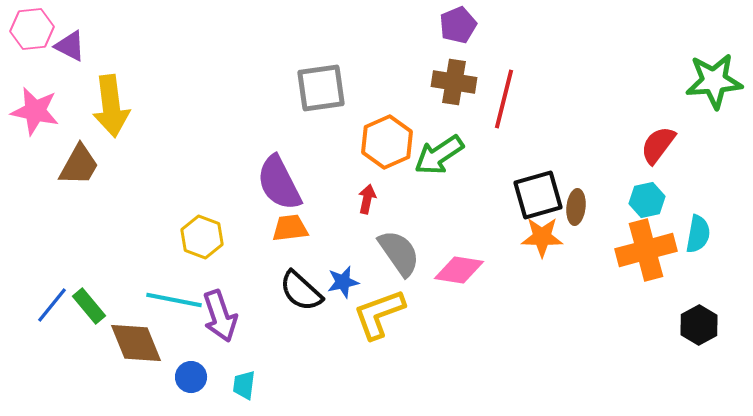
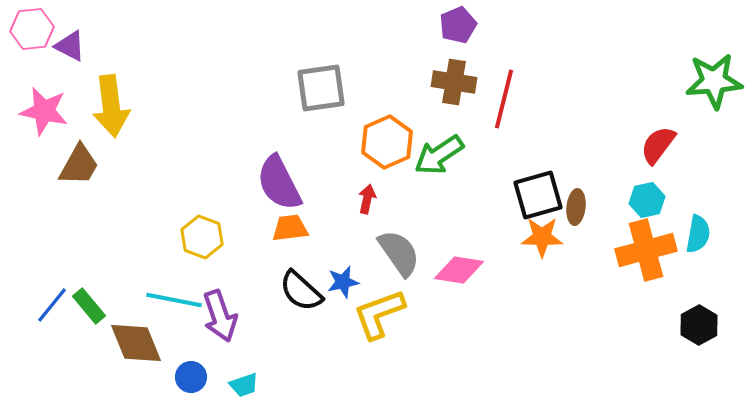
pink star: moved 9 px right
cyan trapezoid: rotated 116 degrees counterclockwise
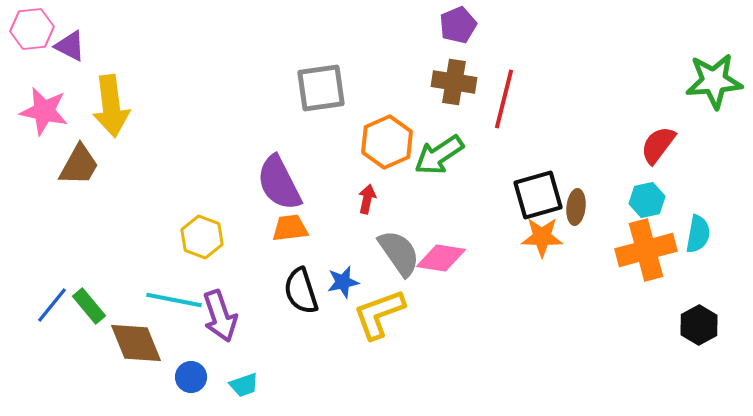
pink diamond: moved 18 px left, 12 px up
black semicircle: rotated 30 degrees clockwise
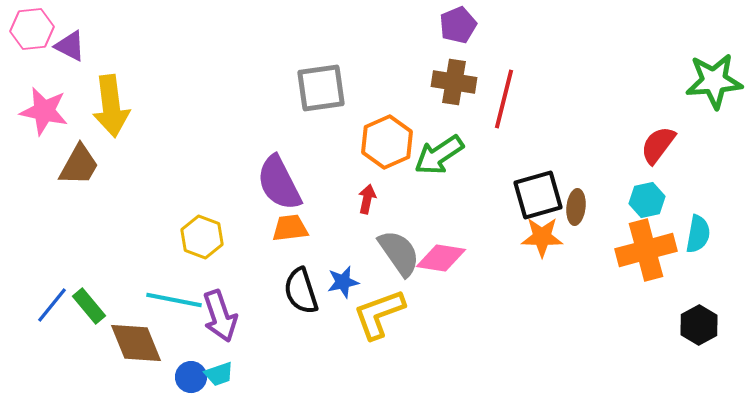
cyan trapezoid: moved 25 px left, 11 px up
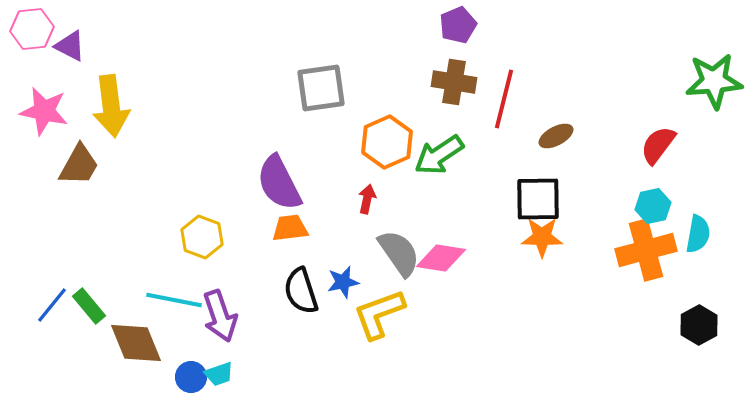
black square: moved 4 px down; rotated 15 degrees clockwise
cyan hexagon: moved 6 px right, 6 px down
brown ellipse: moved 20 px left, 71 px up; rotated 56 degrees clockwise
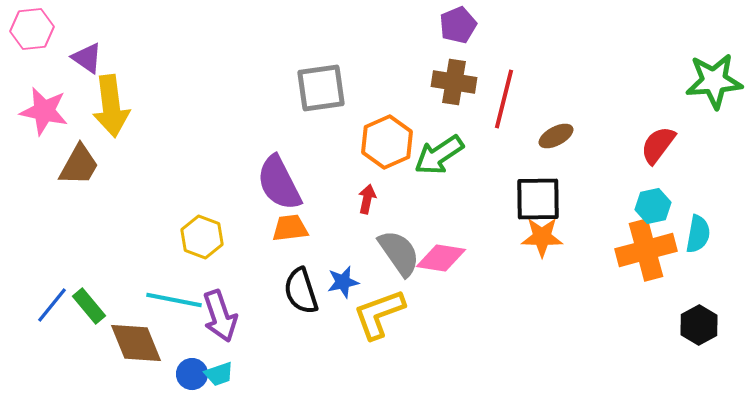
purple triangle: moved 17 px right, 12 px down; rotated 8 degrees clockwise
blue circle: moved 1 px right, 3 px up
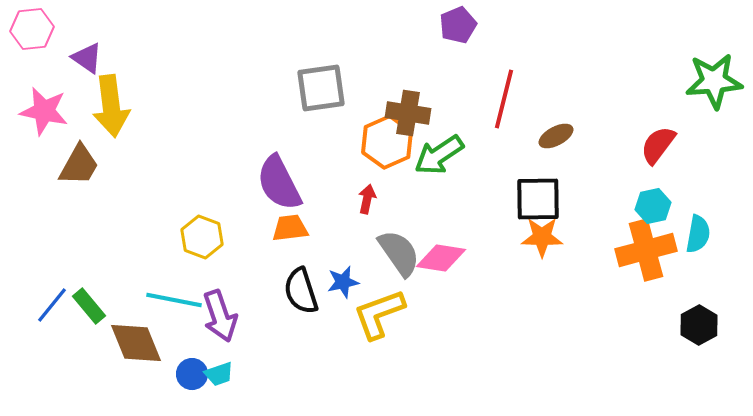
brown cross: moved 46 px left, 31 px down
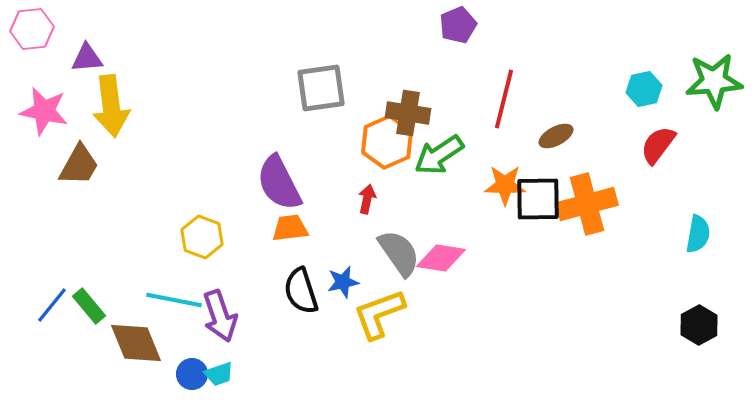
purple triangle: rotated 40 degrees counterclockwise
cyan hexagon: moved 9 px left, 117 px up
orange star: moved 37 px left, 52 px up
orange cross: moved 59 px left, 46 px up
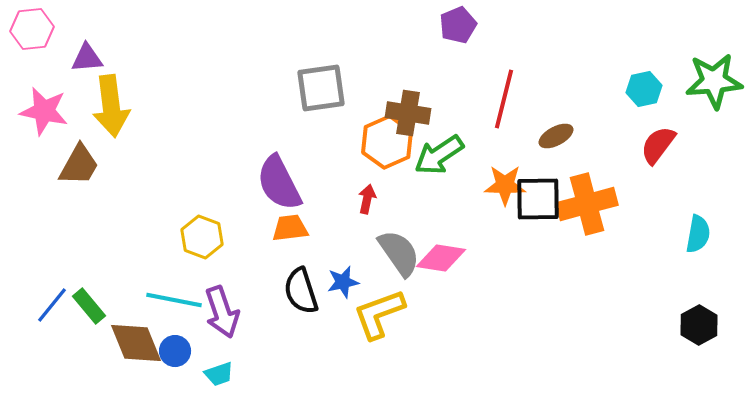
purple arrow: moved 2 px right, 4 px up
blue circle: moved 17 px left, 23 px up
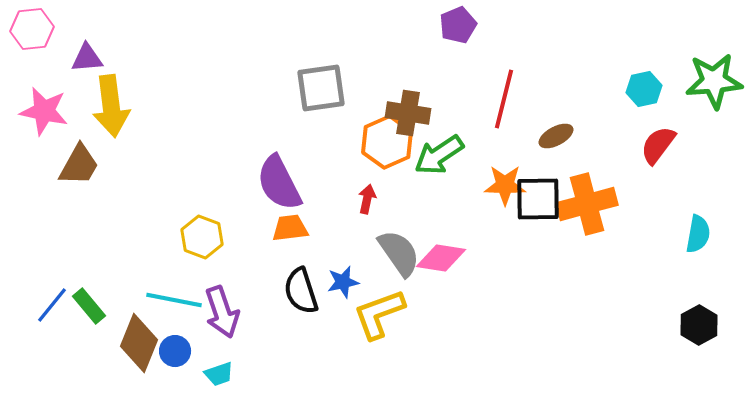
brown diamond: moved 3 px right; rotated 44 degrees clockwise
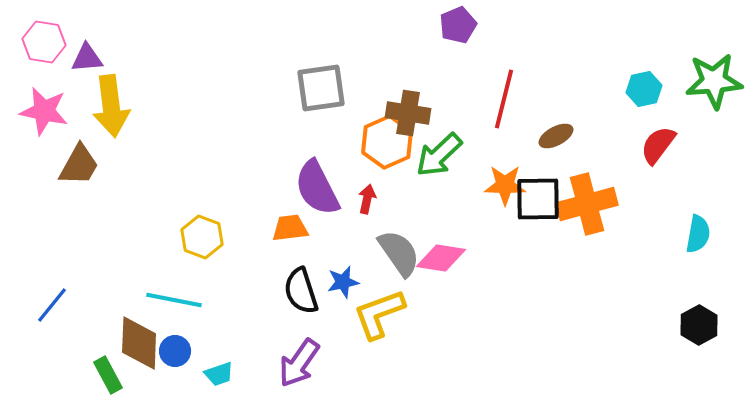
pink hexagon: moved 12 px right, 13 px down; rotated 15 degrees clockwise
green arrow: rotated 9 degrees counterclockwise
purple semicircle: moved 38 px right, 5 px down
green rectangle: moved 19 px right, 69 px down; rotated 12 degrees clockwise
purple arrow: moved 77 px right, 51 px down; rotated 54 degrees clockwise
brown diamond: rotated 20 degrees counterclockwise
